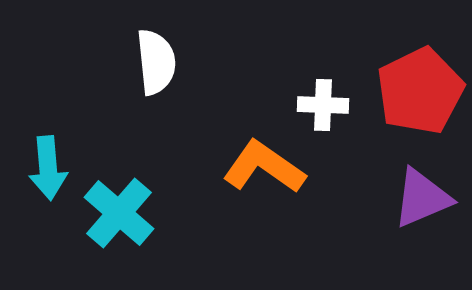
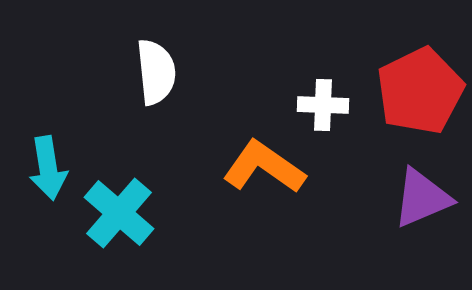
white semicircle: moved 10 px down
cyan arrow: rotated 4 degrees counterclockwise
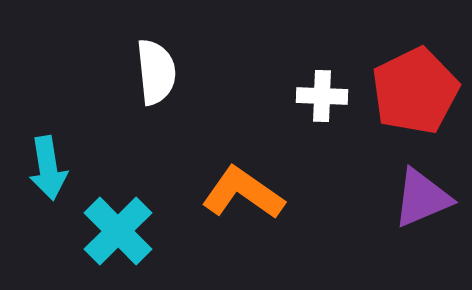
red pentagon: moved 5 px left
white cross: moved 1 px left, 9 px up
orange L-shape: moved 21 px left, 26 px down
cyan cross: moved 1 px left, 18 px down; rotated 4 degrees clockwise
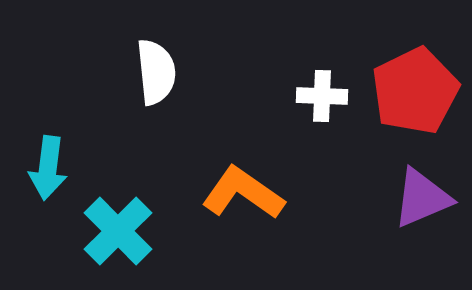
cyan arrow: rotated 16 degrees clockwise
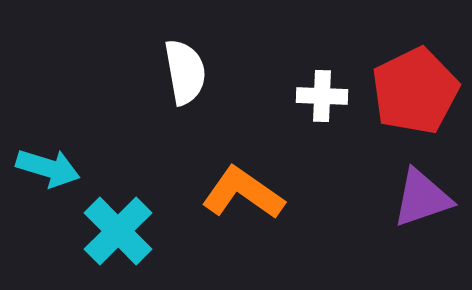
white semicircle: moved 29 px right; rotated 4 degrees counterclockwise
cyan arrow: rotated 80 degrees counterclockwise
purple triangle: rotated 4 degrees clockwise
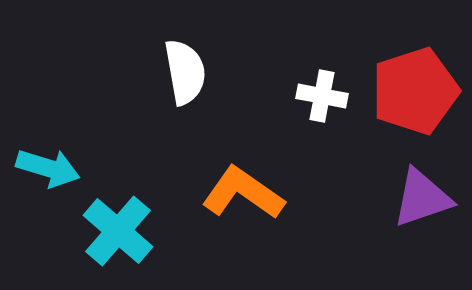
red pentagon: rotated 8 degrees clockwise
white cross: rotated 9 degrees clockwise
cyan cross: rotated 4 degrees counterclockwise
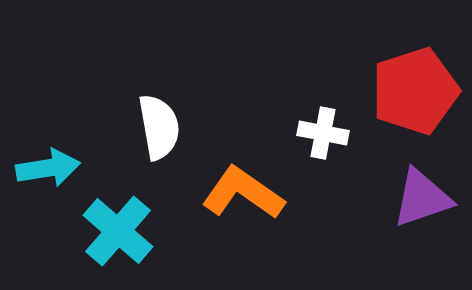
white semicircle: moved 26 px left, 55 px down
white cross: moved 1 px right, 37 px down
cyan arrow: rotated 26 degrees counterclockwise
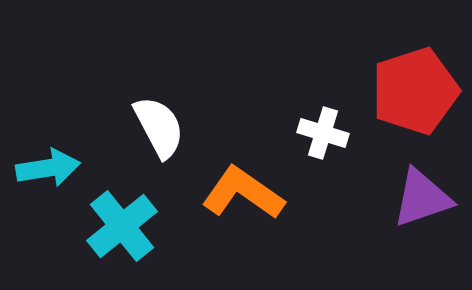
white semicircle: rotated 18 degrees counterclockwise
white cross: rotated 6 degrees clockwise
cyan cross: moved 4 px right, 5 px up; rotated 10 degrees clockwise
